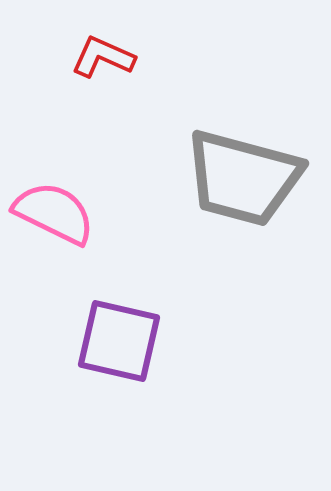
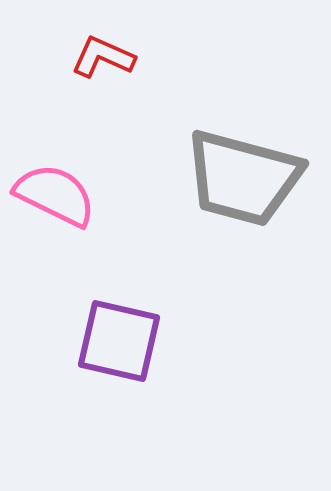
pink semicircle: moved 1 px right, 18 px up
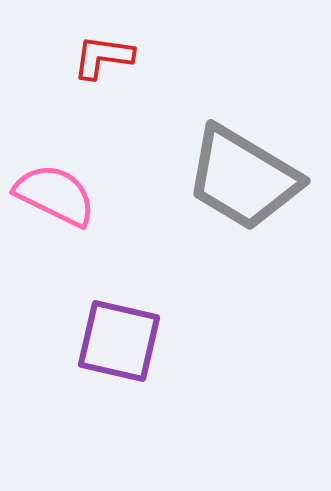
red L-shape: rotated 16 degrees counterclockwise
gray trapezoid: rotated 16 degrees clockwise
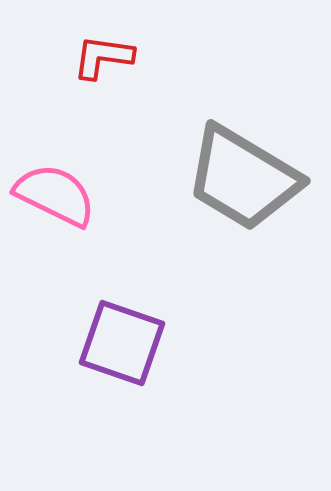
purple square: moved 3 px right, 2 px down; rotated 6 degrees clockwise
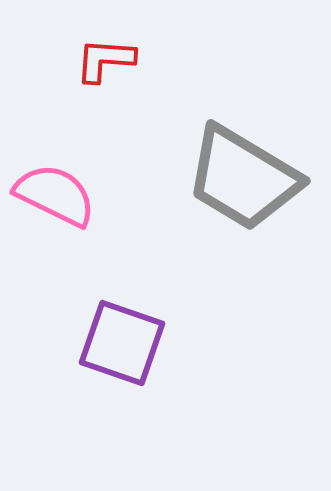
red L-shape: moved 2 px right, 3 px down; rotated 4 degrees counterclockwise
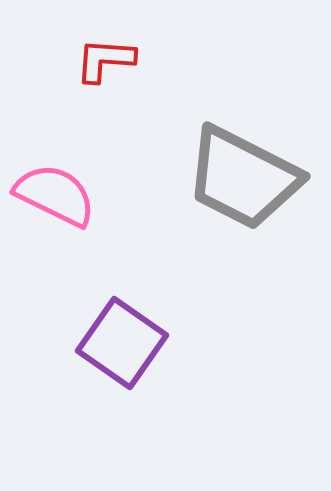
gray trapezoid: rotated 4 degrees counterclockwise
purple square: rotated 16 degrees clockwise
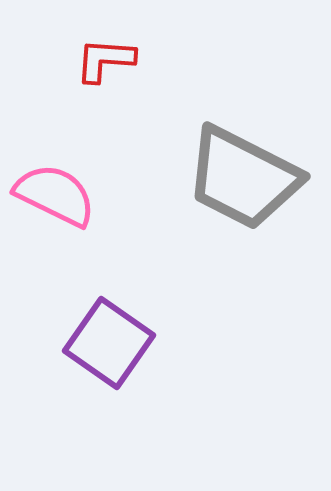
purple square: moved 13 px left
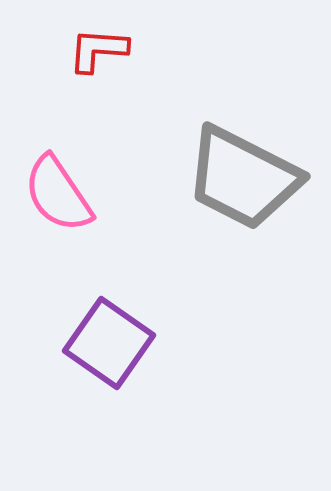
red L-shape: moved 7 px left, 10 px up
pink semicircle: moved 3 px right, 1 px up; rotated 150 degrees counterclockwise
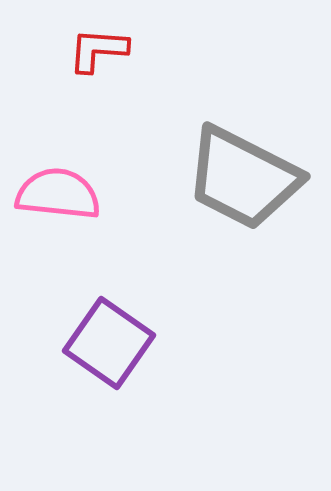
pink semicircle: rotated 130 degrees clockwise
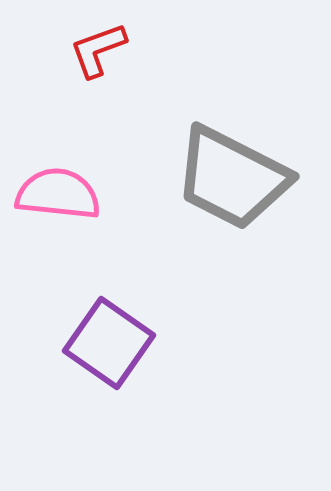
red L-shape: rotated 24 degrees counterclockwise
gray trapezoid: moved 11 px left
